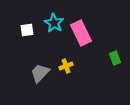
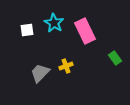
pink rectangle: moved 4 px right, 2 px up
green rectangle: rotated 16 degrees counterclockwise
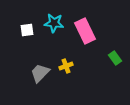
cyan star: rotated 24 degrees counterclockwise
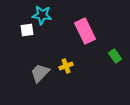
cyan star: moved 12 px left, 8 px up
green rectangle: moved 2 px up
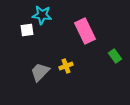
gray trapezoid: moved 1 px up
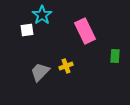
cyan star: rotated 30 degrees clockwise
green rectangle: rotated 40 degrees clockwise
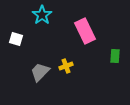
white square: moved 11 px left, 9 px down; rotated 24 degrees clockwise
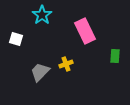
yellow cross: moved 2 px up
